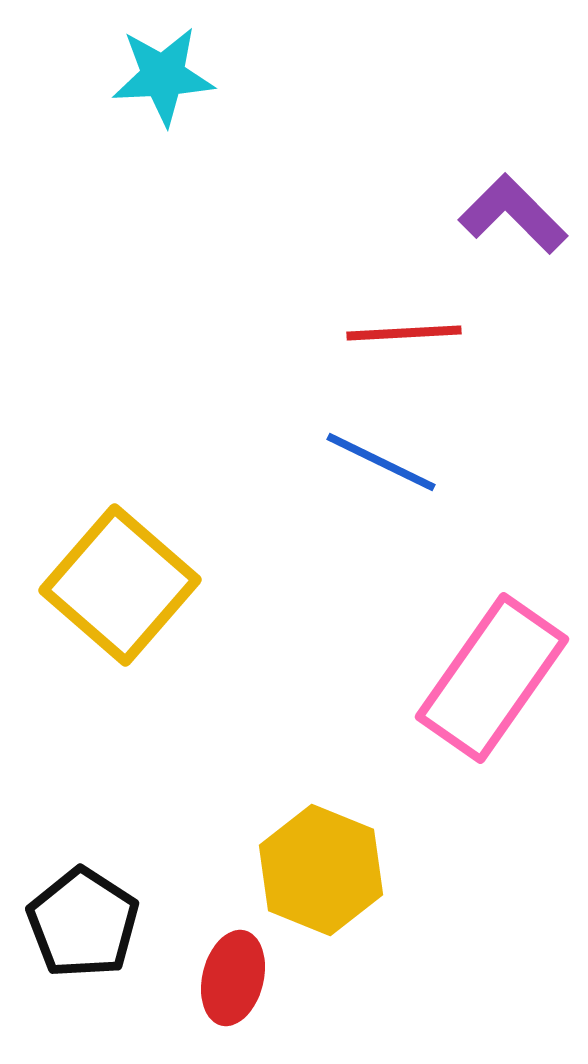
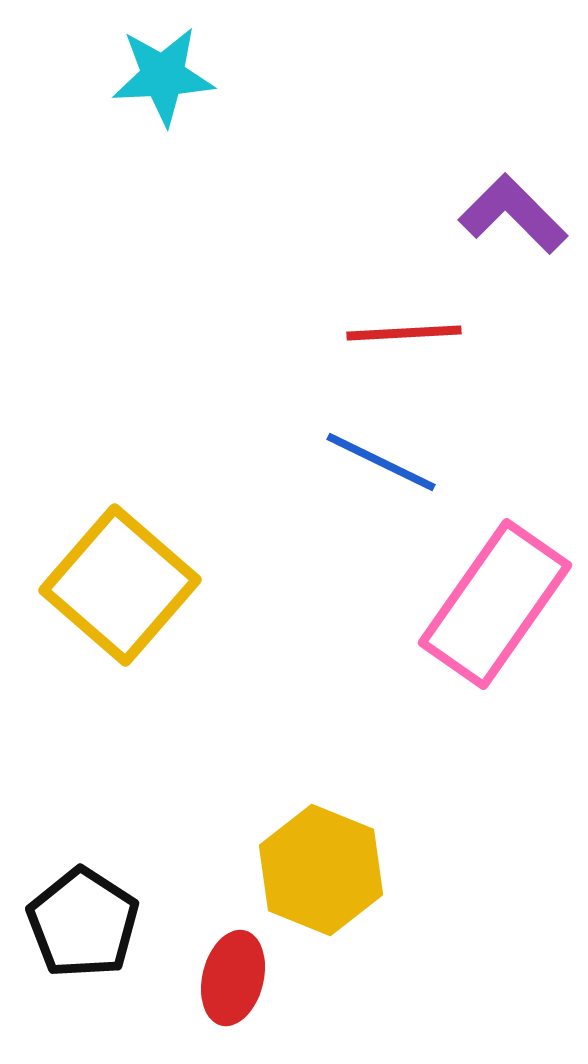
pink rectangle: moved 3 px right, 74 px up
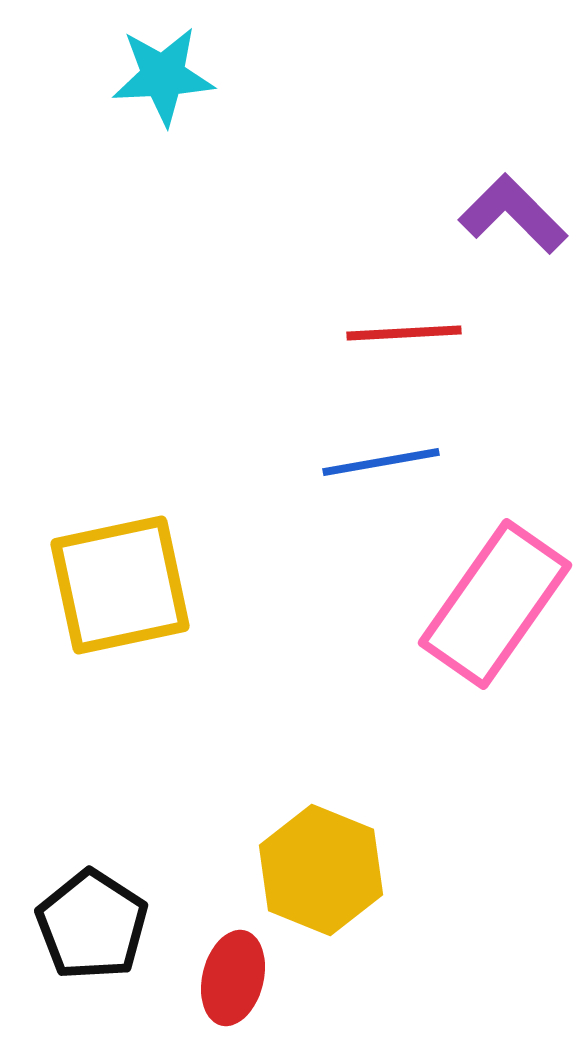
blue line: rotated 36 degrees counterclockwise
yellow square: rotated 37 degrees clockwise
black pentagon: moved 9 px right, 2 px down
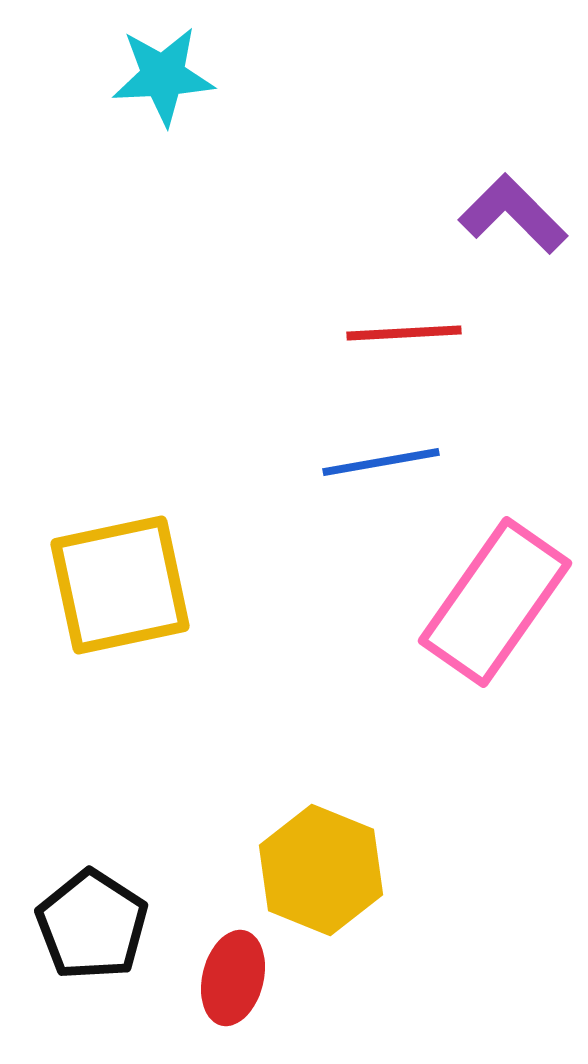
pink rectangle: moved 2 px up
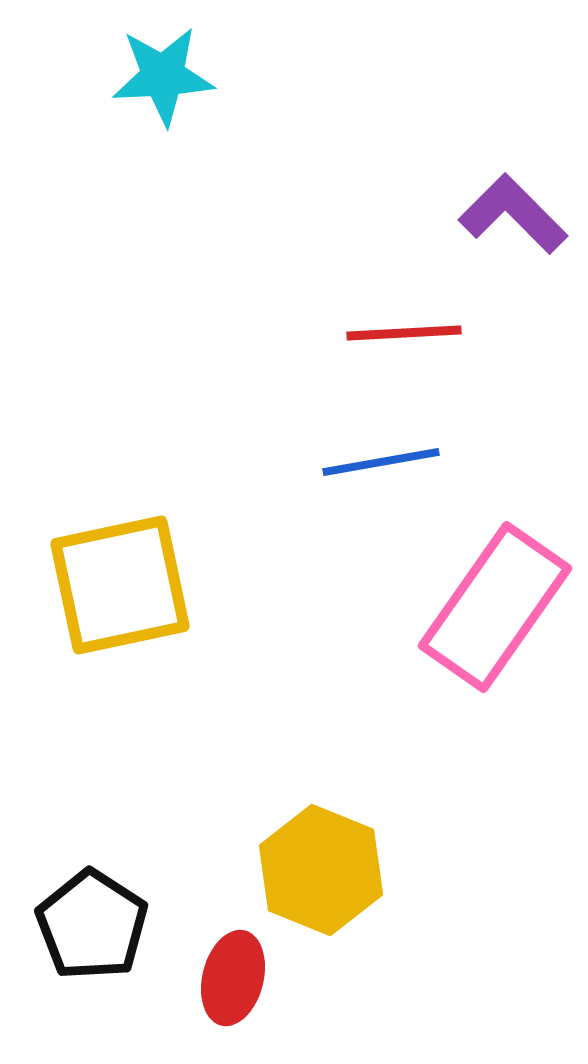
pink rectangle: moved 5 px down
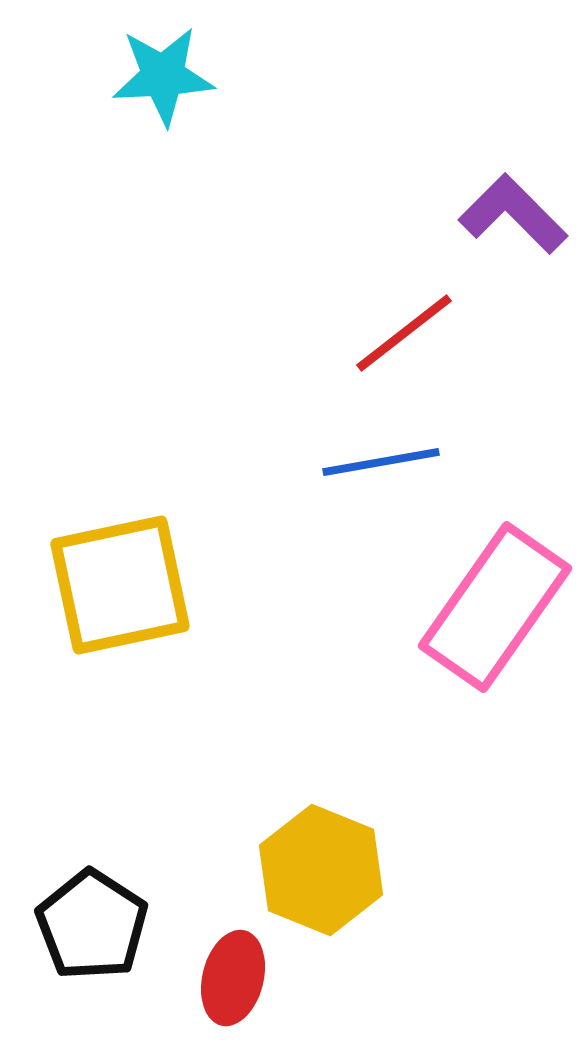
red line: rotated 35 degrees counterclockwise
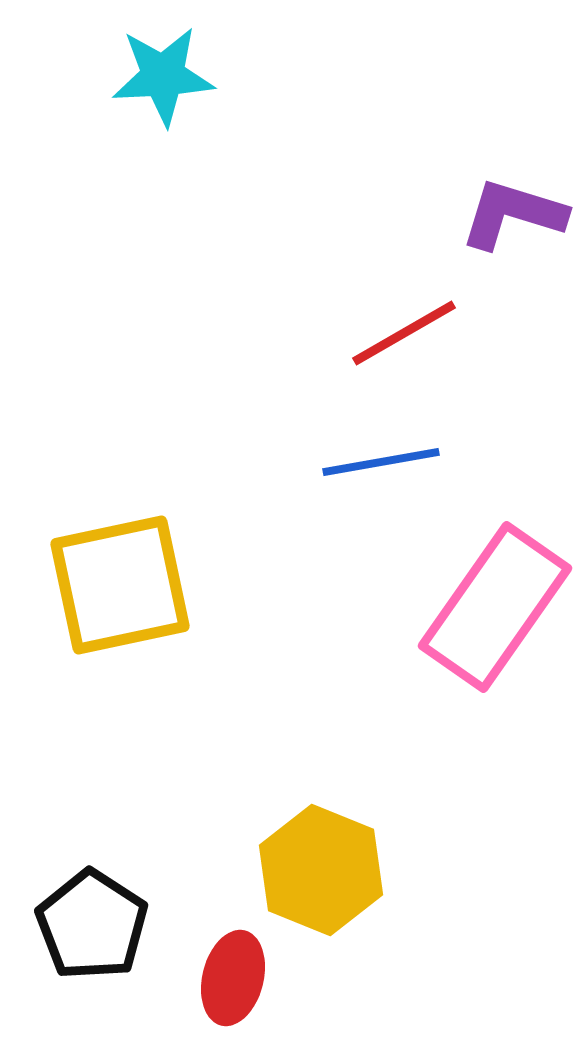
purple L-shape: rotated 28 degrees counterclockwise
red line: rotated 8 degrees clockwise
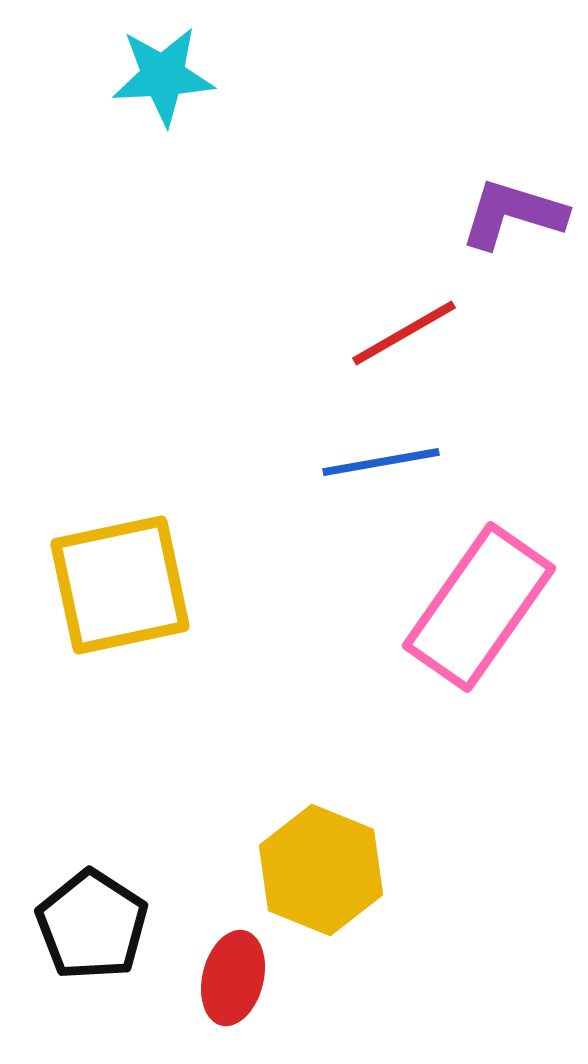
pink rectangle: moved 16 px left
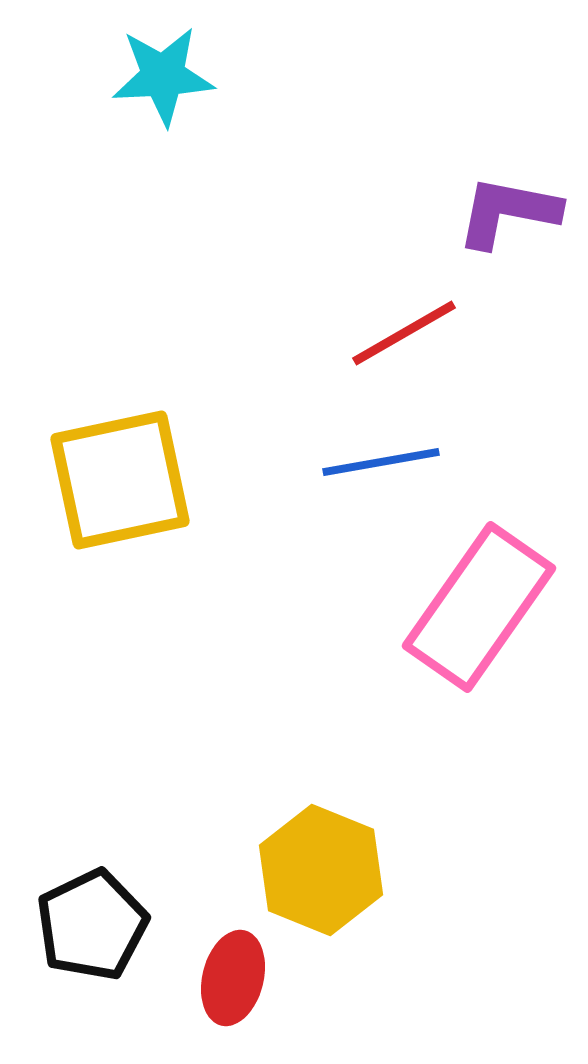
purple L-shape: moved 5 px left, 2 px up; rotated 6 degrees counterclockwise
yellow square: moved 105 px up
black pentagon: rotated 13 degrees clockwise
